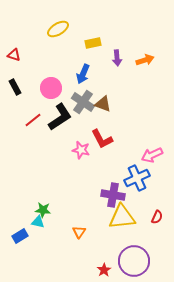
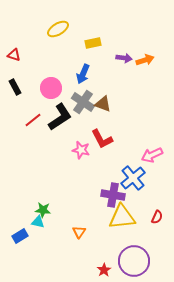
purple arrow: moved 7 px right; rotated 77 degrees counterclockwise
blue cross: moved 4 px left; rotated 15 degrees counterclockwise
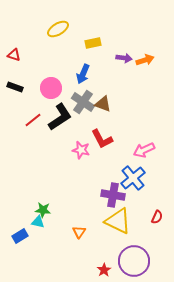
black rectangle: rotated 42 degrees counterclockwise
pink arrow: moved 8 px left, 5 px up
yellow triangle: moved 4 px left, 4 px down; rotated 32 degrees clockwise
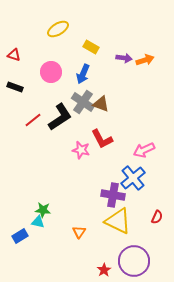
yellow rectangle: moved 2 px left, 4 px down; rotated 42 degrees clockwise
pink circle: moved 16 px up
brown triangle: moved 2 px left
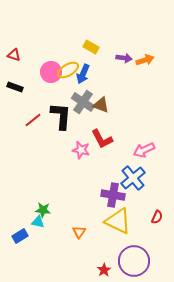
yellow ellipse: moved 10 px right, 41 px down
brown triangle: moved 1 px down
black L-shape: moved 1 px right, 1 px up; rotated 52 degrees counterclockwise
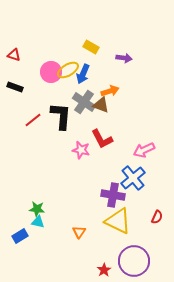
orange arrow: moved 35 px left, 31 px down
gray cross: moved 1 px right
green star: moved 6 px left, 1 px up
